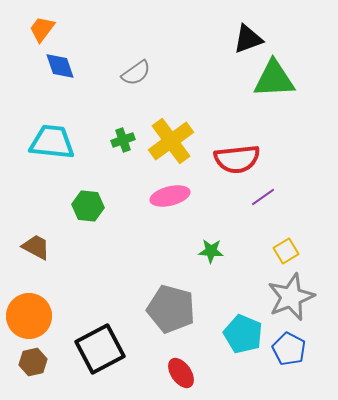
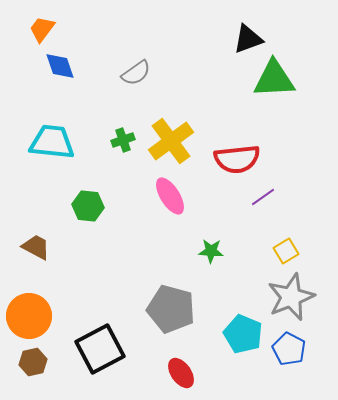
pink ellipse: rotated 72 degrees clockwise
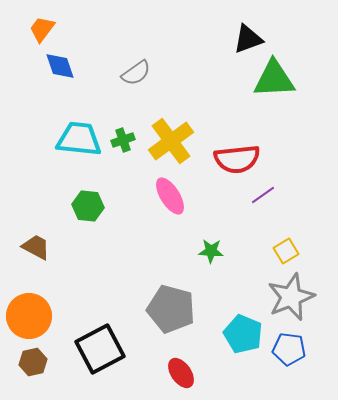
cyan trapezoid: moved 27 px right, 3 px up
purple line: moved 2 px up
blue pentagon: rotated 20 degrees counterclockwise
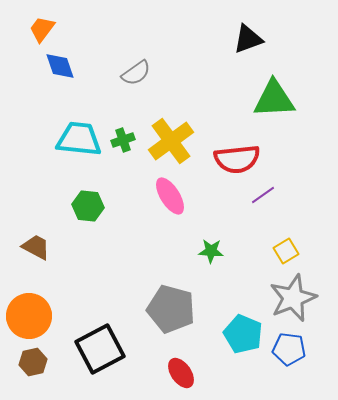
green triangle: moved 20 px down
gray star: moved 2 px right, 1 px down
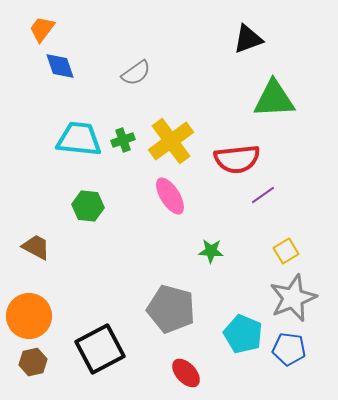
red ellipse: moved 5 px right; rotated 8 degrees counterclockwise
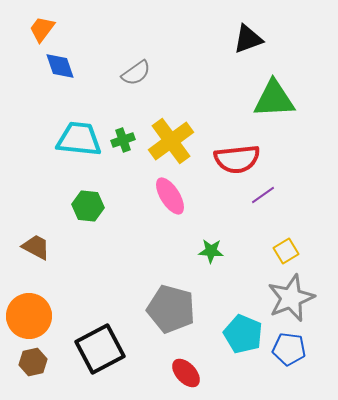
gray star: moved 2 px left
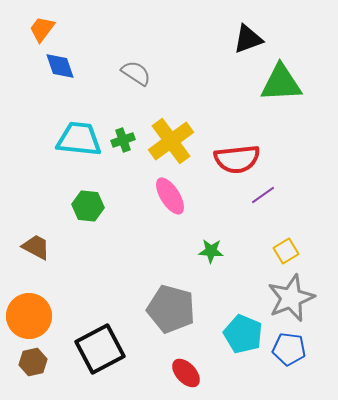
gray semicircle: rotated 112 degrees counterclockwise
green triangle: moved 7 px right, 16 px up
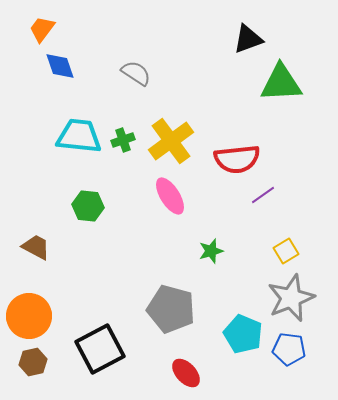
cyan trapezoid: moved 3 px up
green star: rotated 20 degrees counterclockwise
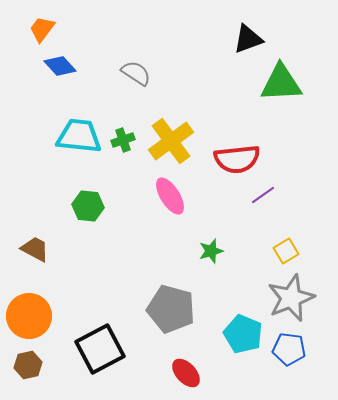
blue diamond: rotated 24 degrees counterclockwise
brown trapezoid: moved 1 px left, 2 px down
brown hexagon: moved 5 px left, 3 px down
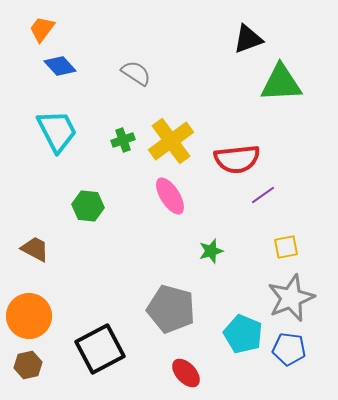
cyan trapezoid: moved 22 px left, 5 px up; rotated 57 degrees clockwise
yellow square: moved 4 px up; rotated 20 degrees clockwise
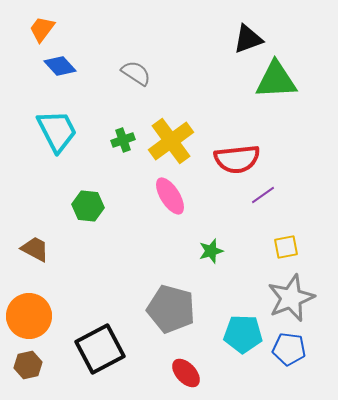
green triangle: moved 5 px left, 3 px up
cyan pentagon: rotated 21 degrees counterclockwise
